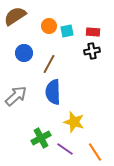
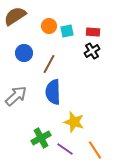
black cross: rotated 21 degrees counterclockwise
orange line: moved 2 px up
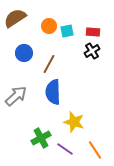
brown semicircle: moved 2 px down
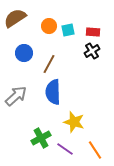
cyan square: moved 1 px right, 1 px up
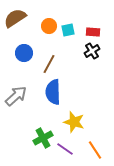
green cross: moved 2 px right
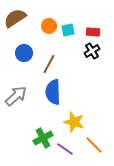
orange line: moved 1 px left, 5 px up; rotated 12 degrees counterclockwise
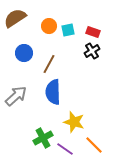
red rectangle: rotated 16 degrees clockwise
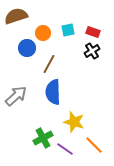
brown semicircle: moved 1 px right, 2 px up; rotated 15 degrees clockwise
orange circle: moved 6 px left, 7 px down
blue circle: moved 3 px right, 5 px up
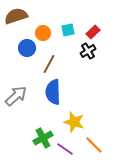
red rectangle: rotated 64 degrees counterclockwise
black cross: moved 4 px left
